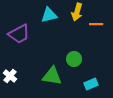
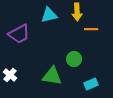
yellow arrow: rotated 18 degrees counterclockwise
orange line: moved 5 px left, 5 px down
white cross: moved 1 px up
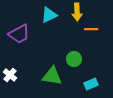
cyan triangle: rotated 12 degrees counterclockwise
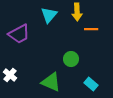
cyan triangle: rotated 24 degrees counterclockwise
green circle: moved 3 px left
green triangle: moved 1 px left, 6 px down; rotated 15 degrees clockwise
cyan rectangle: rotated 64 degrees clockwise
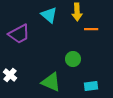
cyan triangle: rotated 30 degrees counterclockwise
green circle: moved 2 px right
cyan rectangle: moved 2 px down; rotated 48 degrees counterclockwise
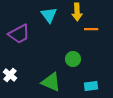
cyan triangle: rotated 12 degrees clockwise
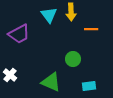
yellow arrow: moved 6 px left
cyan rectangle: moved 2 px left
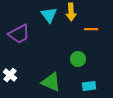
green circle: moved 5 px right
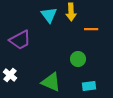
purple trapezoid: moved 1 px right, 6 px down
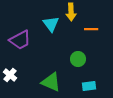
cyan triangle: moved 2 px right, 9 px down
